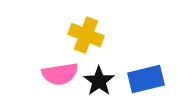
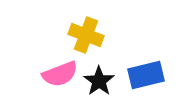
pink semicircle: rotated 12 degrees counterclockwise
blue rectangle: moved 4 px up
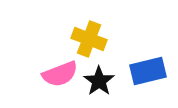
yellow cross: moved 3 px right, 4 px down
blue rectangle: moved 2 px right, 4 px up
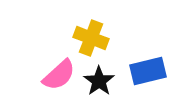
yellow cross: moved 2 px right, 1 px up
pink semicircle: moved 1 px left, 1 px down; rotated 21 degrees counterclockwise
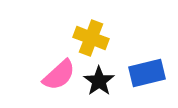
blue rectangle: moved 1 px left, 2 px down
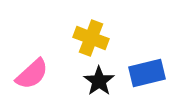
pink semicircle: moved 27 px left, 1 px up
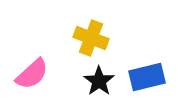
blue rectangle: moved 4 px down
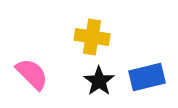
yellow cross: moved 1 px right, 1 px up; rotated 12 degrees counterclockwise
pink semicircle: rotated 93 degrees counterclockwise
